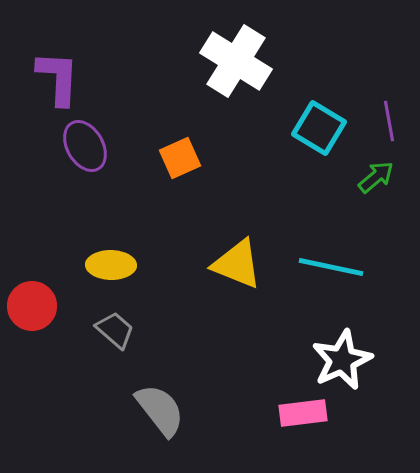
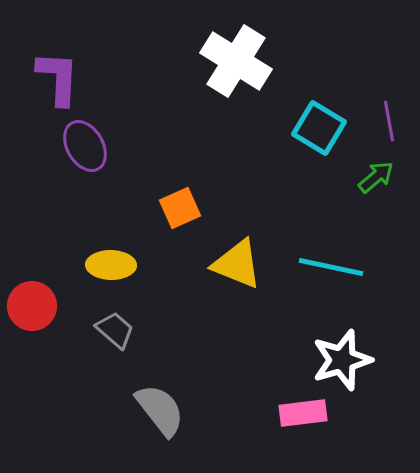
orange square: moved 50 px down
white star: rotated 8 degrees clockwise
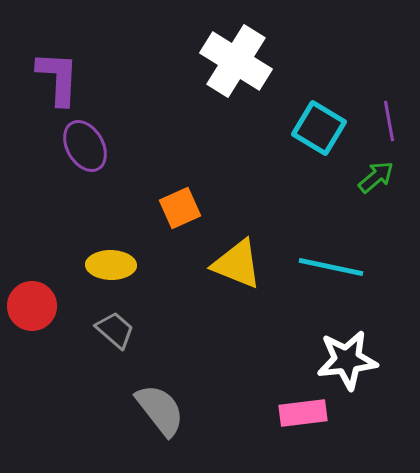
white star: moved 5 px right; rotated 10 degrees clockwise
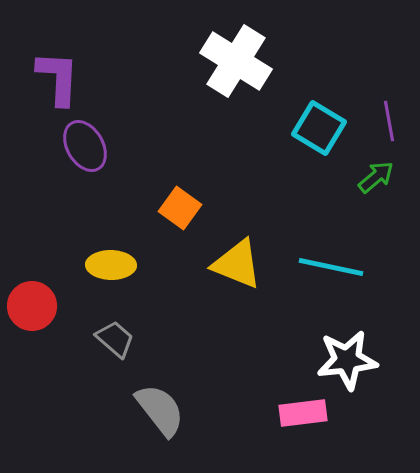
orange square: rotated 30 degrees counterclockwise
gray trapezoid: moved 9 px down
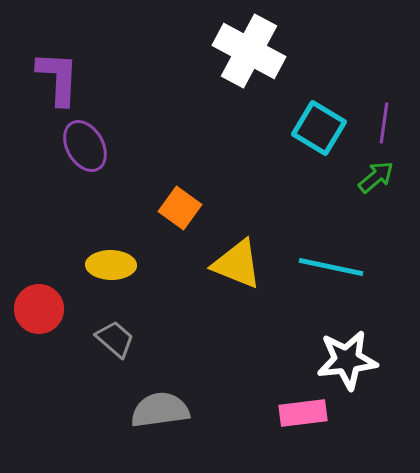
white cross: moved 13 px right, 10 px up; rotated 4 degrees counterclockwise
purple line: moved 5 px left, 2 px down; rotated 18 degrees clockwise
red circle: moved 7 px right, 3 px down
gray semicircle: rotated 60 degrees counterclockwise
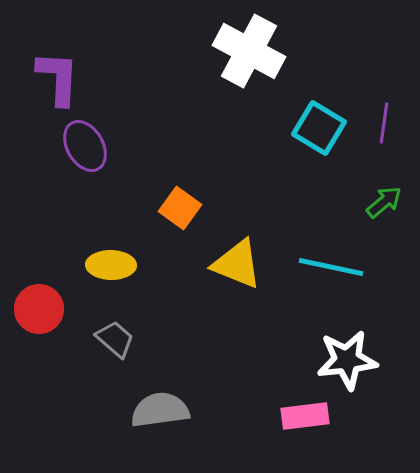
green arrow: moved 8 px right, 25 px down
pink rectangle: moved 2 px right, 3 px down
